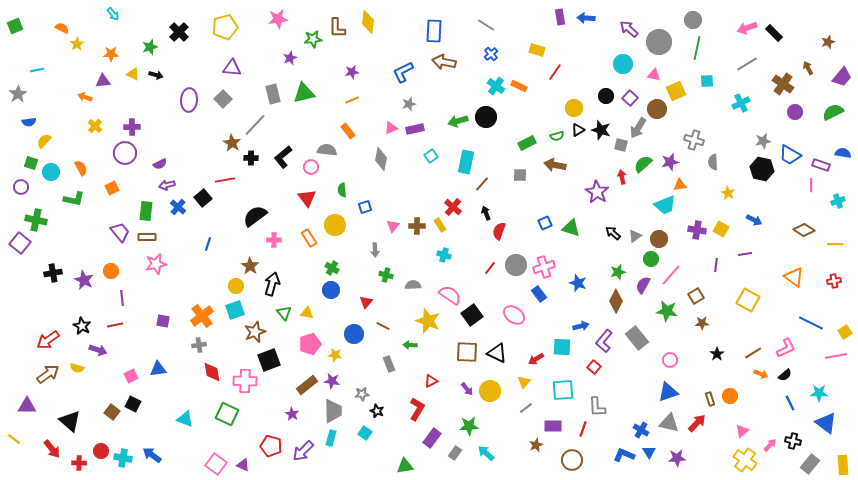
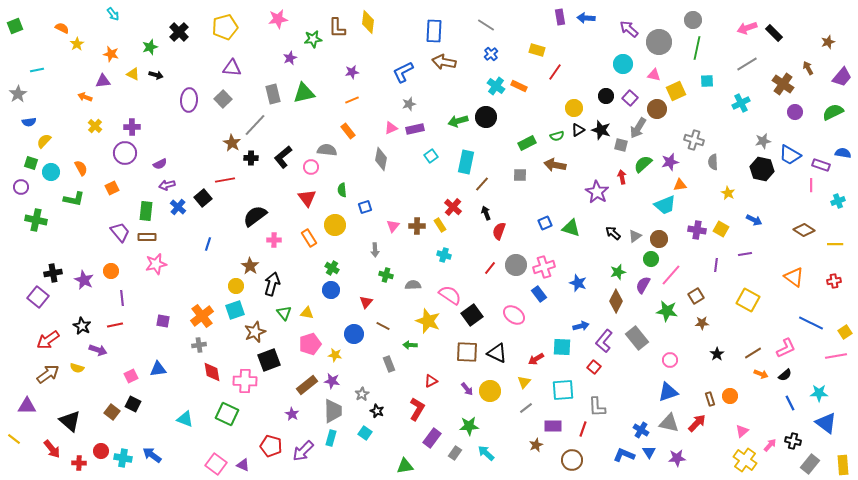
orange star at (111, 54): rotated 14 degrees clockwise
purple square at (20, 243): moved 18 px right, 54 px down
gray star at (362, 394): rotated 24 degrees counterclockwise
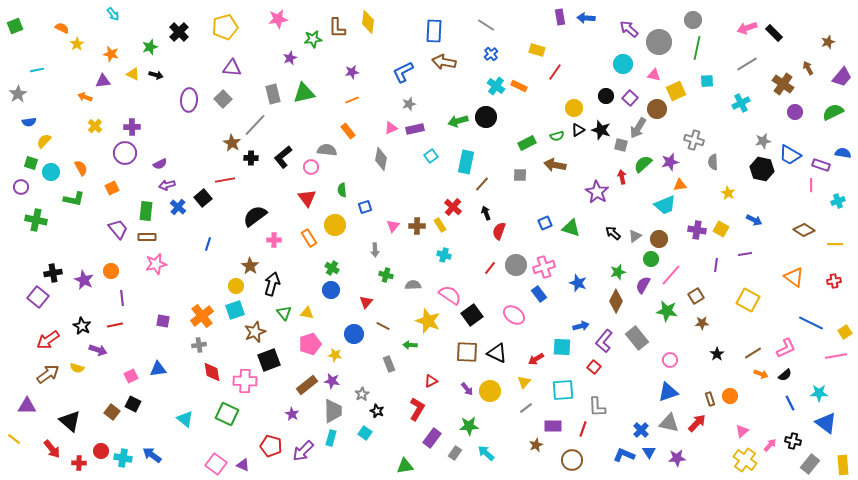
purple trapezoid at (120, 232): moved 2 px left, 3 px up
cyan triangle at (185, 419): rotated 18 degrees clockwise
blue cross at (641, 430): rotated 14 degrees clockwise
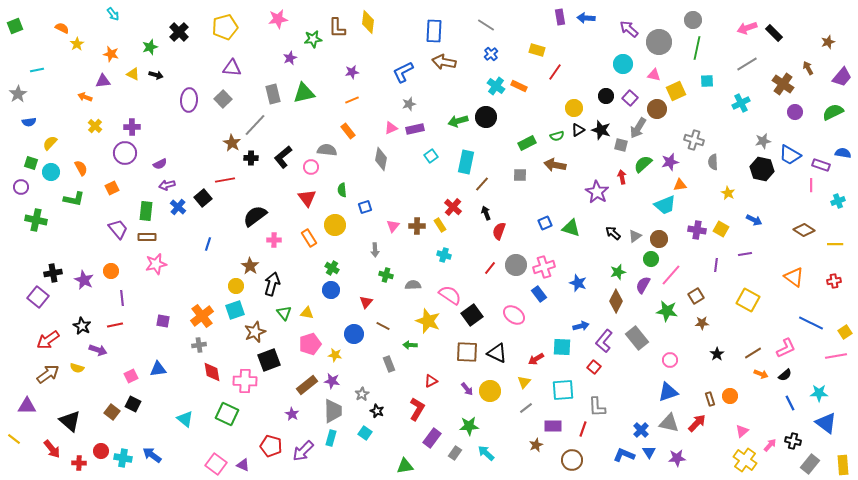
yellow semicircle at (44, 141): moved 6 px right, 2 px down
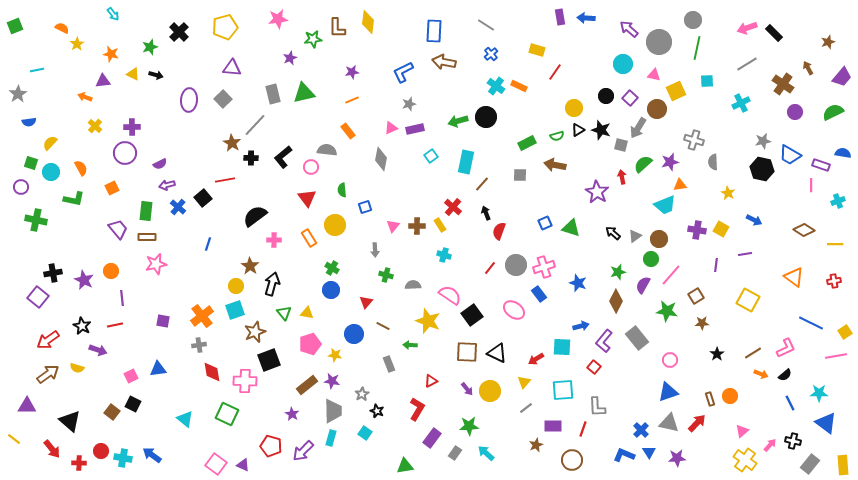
pink ellipse at (514, 315): moved 5 px up
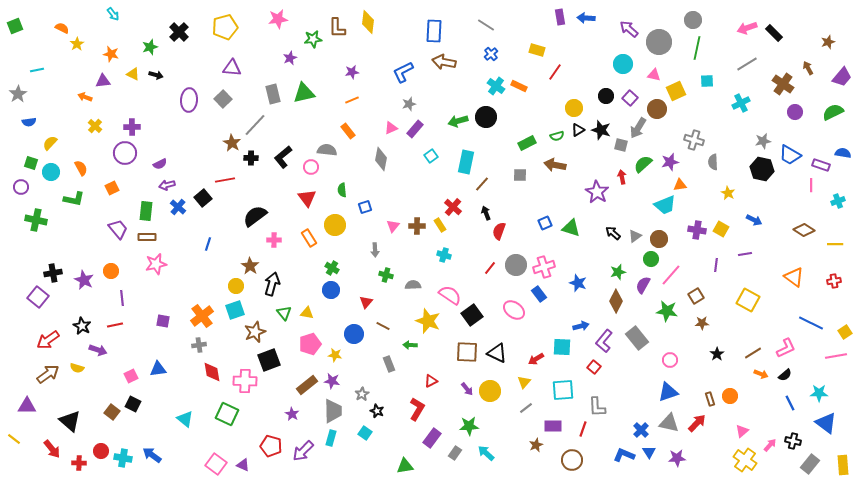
purple rectangle at (415, 129): rotated 36 degrees counterclockwise
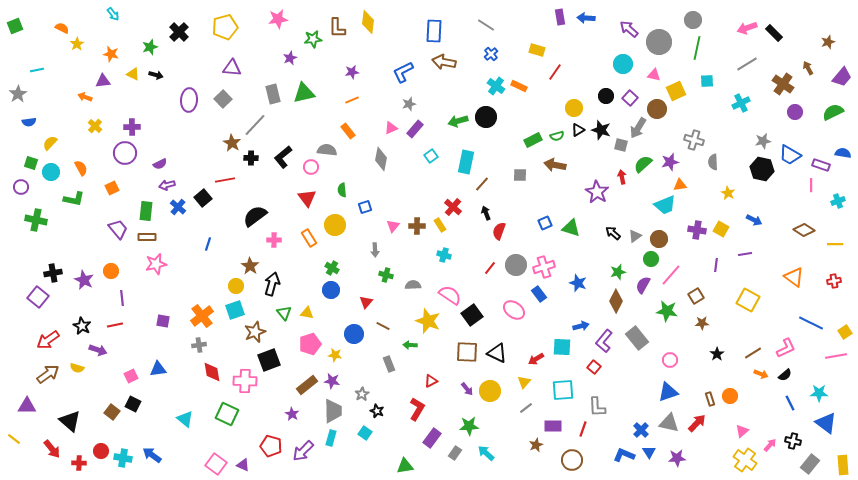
green rectangle at (527, 143): moved 6 px right, 3 px up
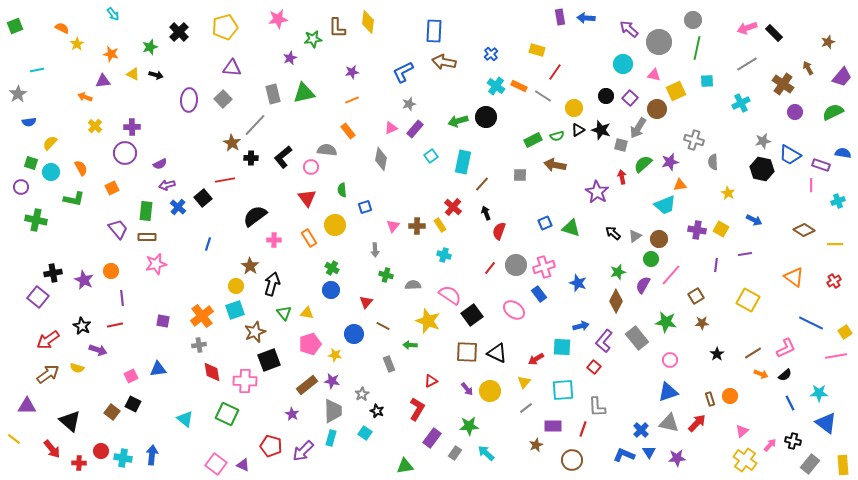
gray line at (486, 25): moved 57 px right, 71 px down
cyan rectangle at (466, 162): moved 3 px left
red cross at (834, 281): rotated 24 degrees counterclockwise
green star at (667, 311): moved 1 px left, 11 px down
blue arrow at (152, 455): rotated 60 degrees clockwise
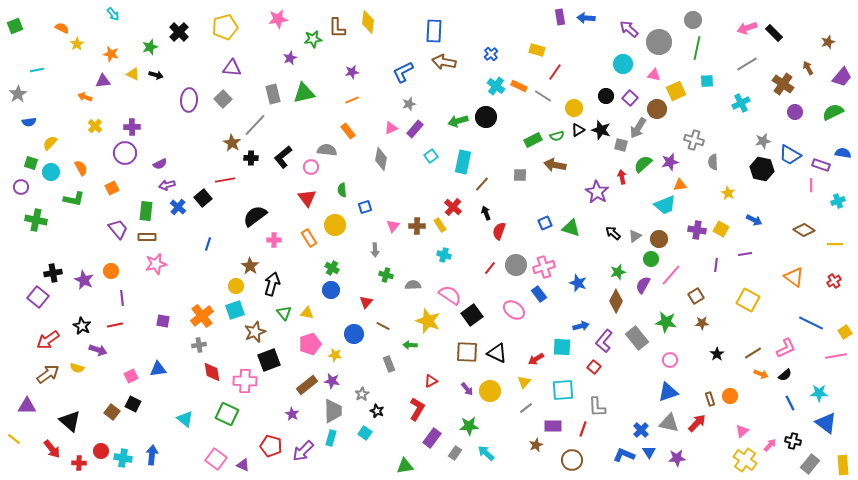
pink square at (216, 464): moved 5 px up
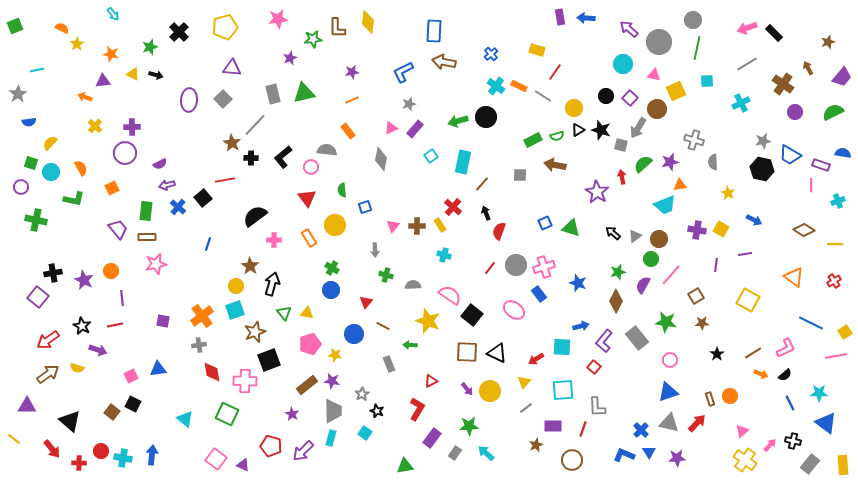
black square at (472, 315): rotated 15 degrees counterclockwise
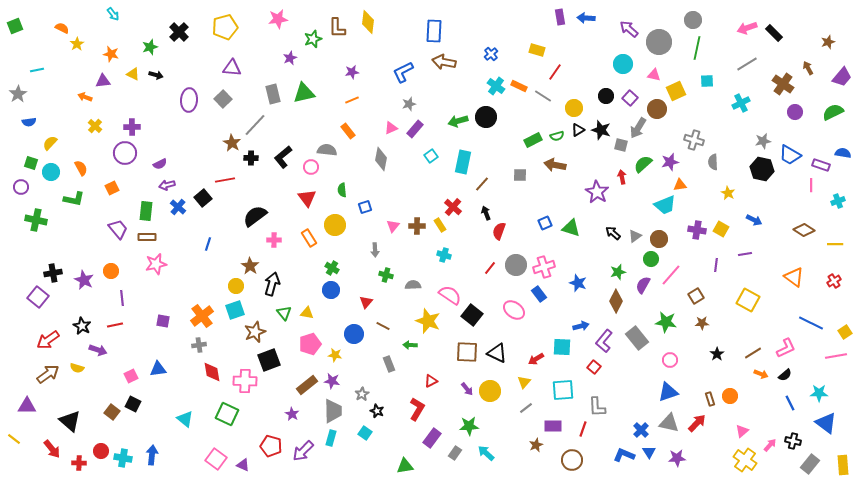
green star at (313, 39): rotated 12 degrees counterclockwise
